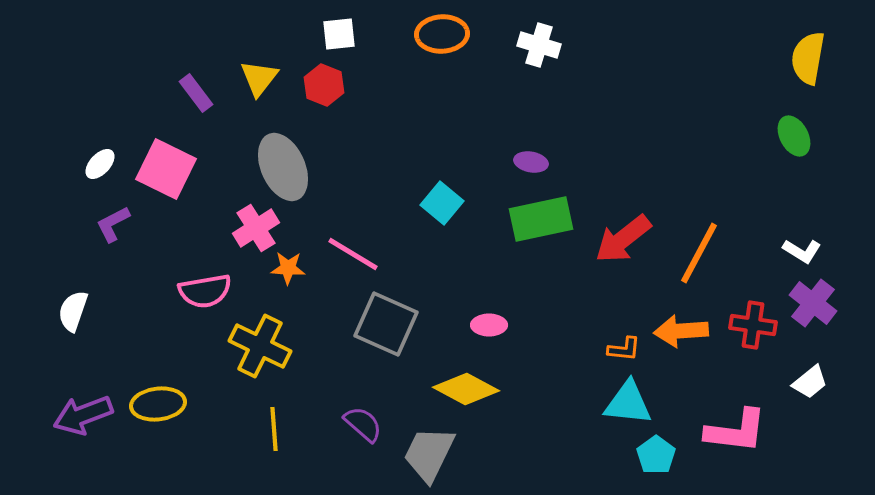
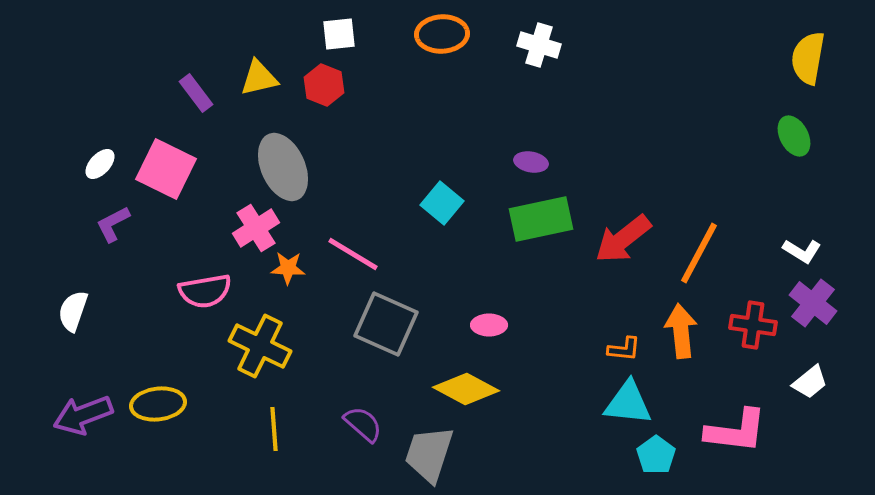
yellow triangle: rotated 39 degrees clockwise
orange arrow: rotated 88 degrees clockwise
gray trapezoid: rotated 8 degrees counterclockwise
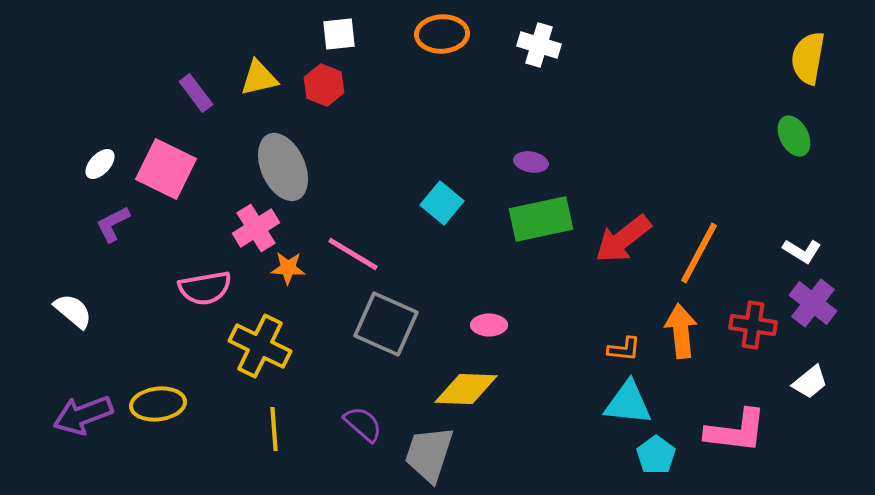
pink semicircle: moved 3 px up
white semicircle: rotated 111 degrees clockwise
yellow diamond: rotated 26 degrees counterclockwise
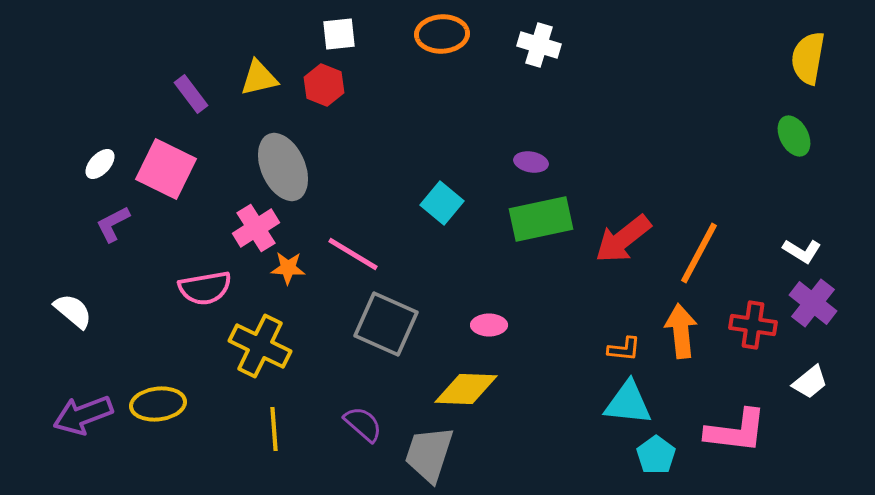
purple rectangle: moved 5 px left, 1 px down
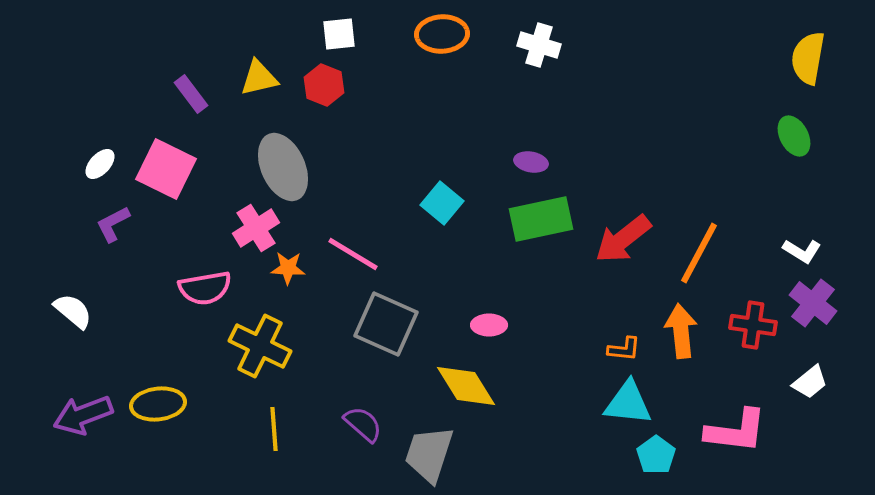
yellow diamond: moved 3 px up; rotated 56 degrees clockwise
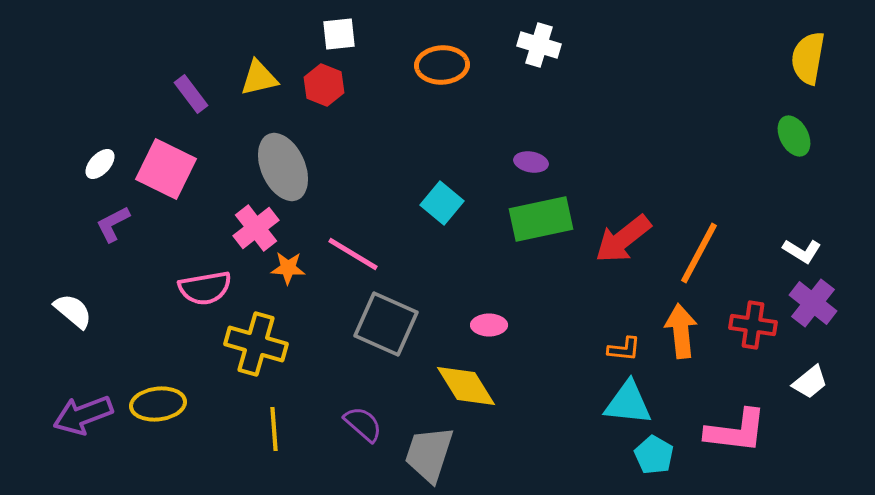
orange ellipse: moved 31 px down
pink cross: rotated 6 degrees counterclockwise
yellow cross: moved 4 px left, 2 px up; rotated 10 degrees counterclockwise
cyan pentagon: moved 2 px left; rotated 6 degrees counterclockwise
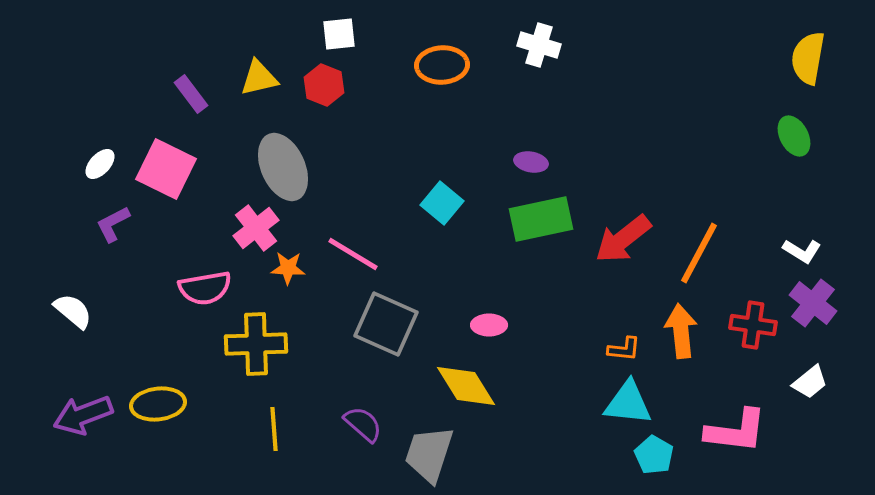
yellow cross: rotated 18 degrees counterclockwise
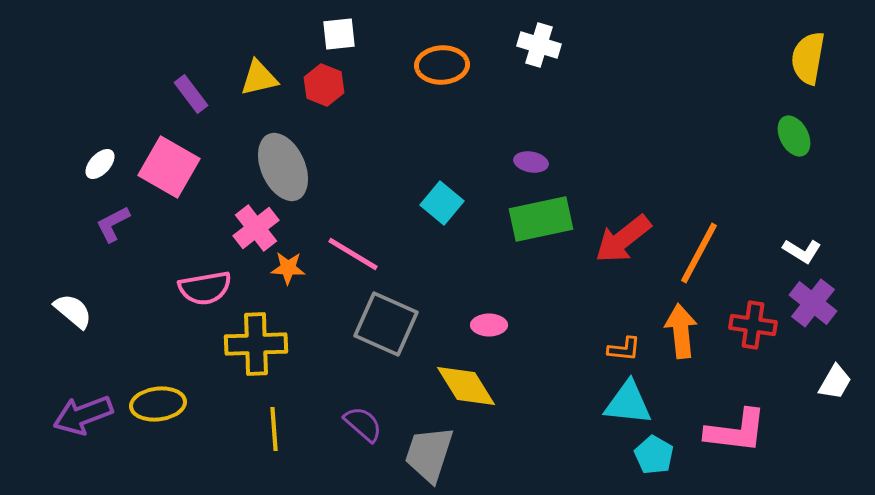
pink square: moved 3 px right, 2 px up; rotated 4 degrees clockwise
white trapezoid: moved 25 px right; rotated 21 degrees counterclockwise
